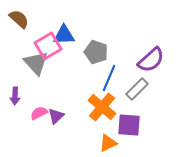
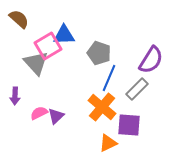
gray pentagon: moved 3 px right, 1 px down
purple semicircle: rotated 16 degrees counterclockwise
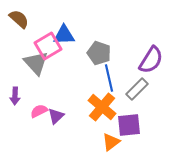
blue line: rotated 36 degrees counterclockwise
pink semicircle: moved 2 px up
purple square: rotated 10 degrees counterclockwise
orange triangle: moved 3 px right, 1 px up; rotated 12 degrees counterclockwise
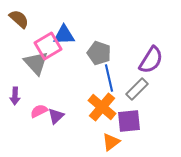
purple square: moved 4 px up
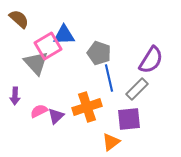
orange cross: moved 15 px left; rotated 32 degrees clockwise
purple square: moved 2 px up
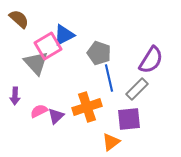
blue triangle: rotated 25 degrees counterclockwise
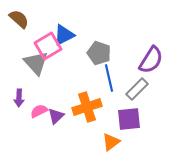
purple arrow: moved 4 px right, 2 px down
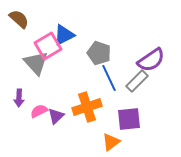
purple semicircle: rotated 24 degrees clockwise
blue line: rotated 12 degrees counterclockwise
gray rectangle: moved 8 px up
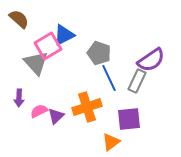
gray rectangle: rotated 20 degrees counterclockwise
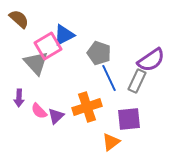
pink semicircle: rotated 108 degrees counterclockwise
